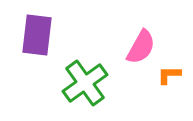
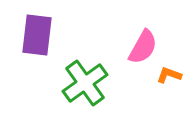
pink semicircle: moved 2 px right
orange L-shape: rotated 20 degrees clockwise
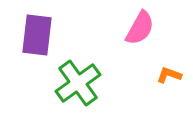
pink semicircle: moved 3 px left, 19 px up
green cross: moved 7 px left
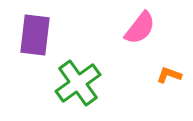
pink semicircle: rotated 9 degrees clockwise
purple rectangle: moved 2 px left
